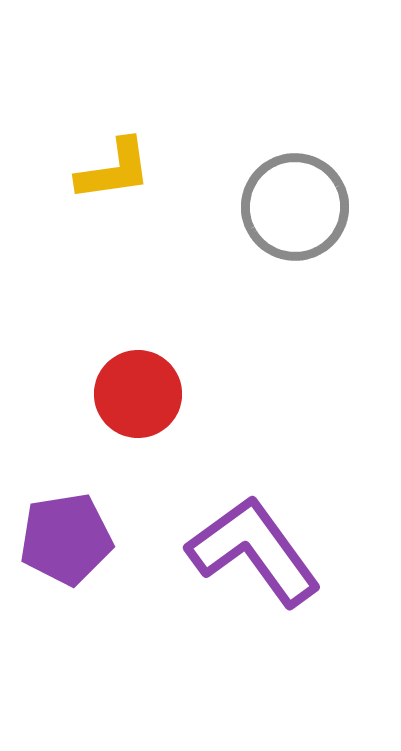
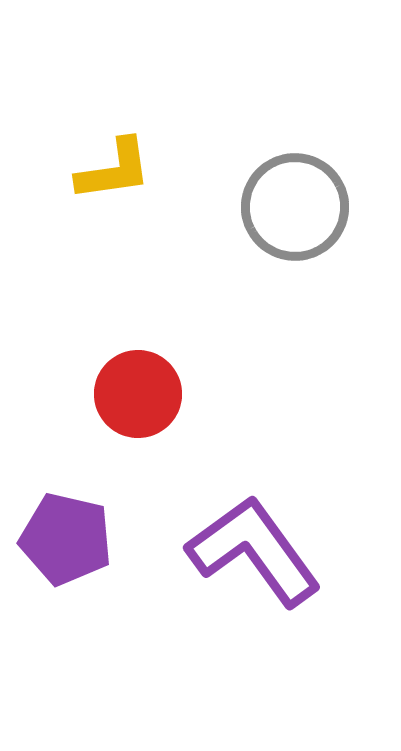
purple pentagon: rotated 22 degrees clockwise
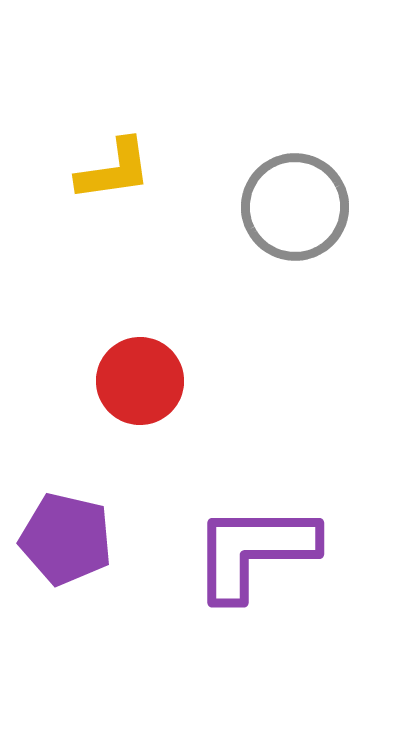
red circle: moved 2 px right, 13 px up
purple L-shape: rotated 54 degrees counterclockwise
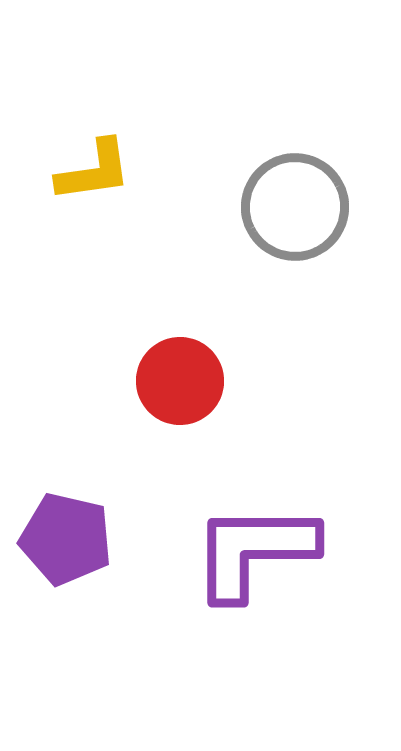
yellow L-shape: moved 20 px left, 1 px down
red circle: moved 40 px right
